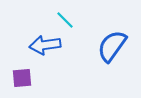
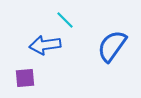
purple square: moved 3 px right
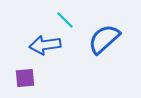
blue semicircle: moved 8 px left, 7 px up; rotated 12 degrees clockwise
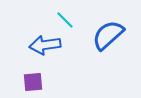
blue semicircle: moved 4 px right, 4 px up
purple square: moved 8 px right, 4 px down
